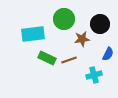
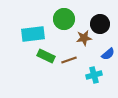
brown star: moved 2 px right, 1 px up
blue semicircle: rotated 24 degrees clockwise
green rectangle: moved 1 px left, 2 px up
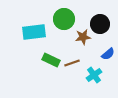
cyan rectangle: moved 1 px right, 2 px up
brown star: moved 1 px left, 1 px up
green rectangle: moved 5 px right, 4 px down
brown line: moved 3 px right, 3 px down
cyan cross: rotated 21 degrees counterclockwise
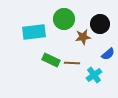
brown line: rotated 21 degrees clockwise
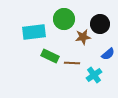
green rectangle: moved 1 px left, 4 px up
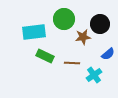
green rectangle: moved 5 px left
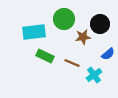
brown line: rotated 21 degrees clockwise
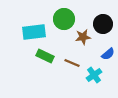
black circle: moved 3 px right
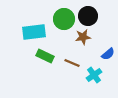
black circle: moved 15 px left, 8 px up
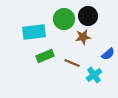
green rectangle: rotated 48 degrees counterclockwise
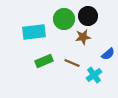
green rectangle: moved 1 px left, 5 px down
